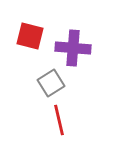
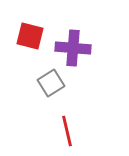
red line: moved 8 px right, 11 px down
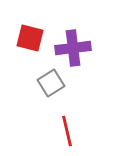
red square: moved 2 px down
purple cross: rotated 12 degrees counterclockwise
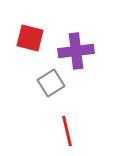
purple cross: moved 3 px right, 3 px down
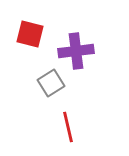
red square: moved 4 px up
red line: moved 1 px right, 4 px up
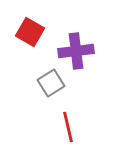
red square: moved 2 px up; rotated 16 degrees clockwise
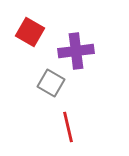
gray square: rotated 28 degrees counterclockwise
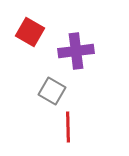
gray square: moved 1 px right, 8 px down
red line: rotated 12 degrees clockwise
